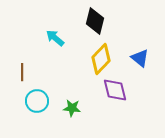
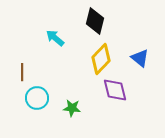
cyan circle: moved 3 px up
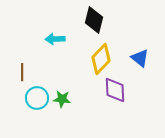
black diamond: moved 1 px left, 1 px up
cyan arrow: moved 1 px down; rotated 42 degrees counterclockwise
purple diamond: rotated 12 degrees clockwise
green star: moved 10 px left, 9 px up
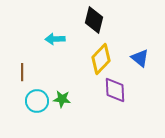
cyan circle: moved 3 px down
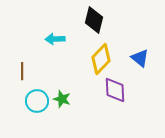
brown line: moved 1 px up
green star: rotated 12 degrees clockwise
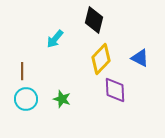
cyan arrow: rotated 48 degrees counterclockwise
blue triangle: rotated 12 degrees counterclockwise
cyan circle: moved 11 px left, 2 px up
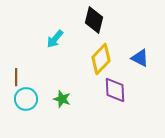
brown line: moved 6 px left, 6 px down
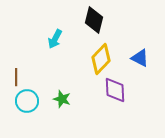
cyan arrow: rotated 12 degrees counterclockwise
cyan circle: moved 1 px right, 2 px down
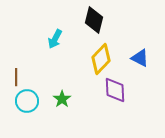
green star: rotated 18 degrees clockwise
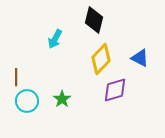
purple diamond: rotated 76 degrees clockwise
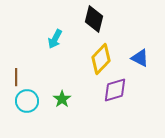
black diamond: moved 1 px up
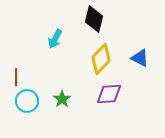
purple diamond: moved 6 px left, 4 px down; rotated 12 degrees clockwise
